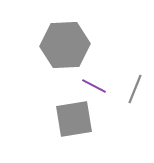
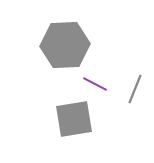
purple line: moved 1 px right, 2 px up
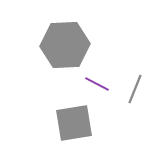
purple line: moved 2 px right
gray square: moved 4 px down
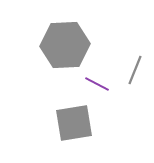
gray line: moved 19 px up
